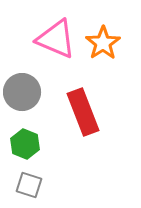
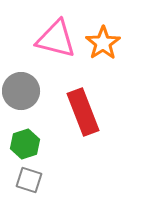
pink triangle: rotated 9 degrees counterclockwise
gray circle: moved 1 px left, 1 px up
green hexagon: rotated 20 degrees clockwise
gray square: moved 5 px up
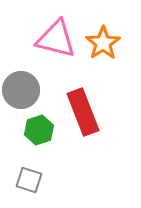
gray circle: moved 1 px up
green hexagon: moved 14 px right, 14 px up
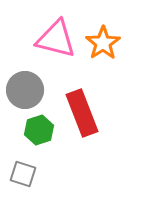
gray circle: moved 4 px right
red rectangle: moved 1 px left, 1 px down
gray square: moved 6 px left, 6 px up
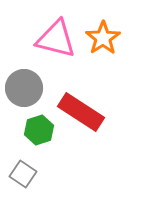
orange star: moved 5 px up
gray circle: moved 1 px left, 2 px up
red rectangle: moved 1 px left, 1 px up; rotated 36 degrees counterclockwise
gray square: rotated 16 degrees clockwise
